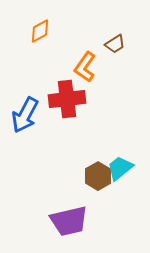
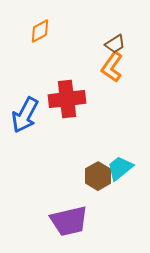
orange L-shape: moved 27 px right
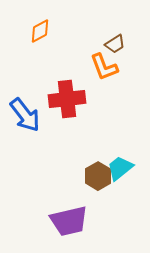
orange L-shape: moved 8 px left; rotated 56 degrees counterclockwise
blue arrow: rotated 66 degrees counterclockwise
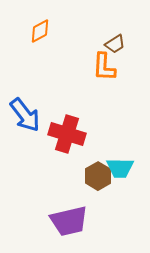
orange L-shape: rotated 24 degrees clockwise
red cross: moved 35 px down; rotated 24 degrees clockwise
cyan trapezoid: rotated 140 degrees counterclockwise
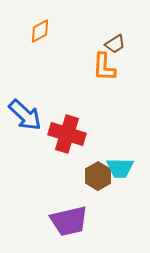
blue arrow: rotated 9 degrees counterclockwise
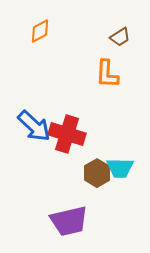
brown trapezoid: moved 5 px right, 7 px up
orange L-shape: moved 3 px right, 7 px down
blue arrow: moved 9 px right, 11 px down
brown hexagon: moved 1 px left, 3 px up
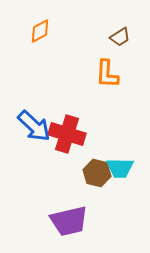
brown hexagon: rotated 16 degrees counterclockwise
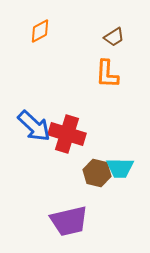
brown trapezoid: moved 6 px left
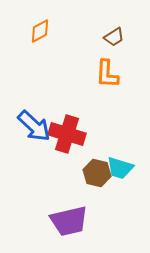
cyan trapezoid: rotated 16 degrees clockwise
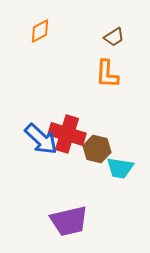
blue arrow: moved 7 px right, 13 px down
cyan trapezoid: rotated 8 degrees counterclockwise
brown hexagon: moved 24 px up
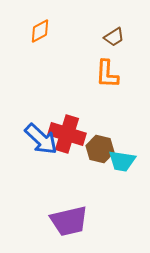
brown hexagon: moved 3 px right
cyan trapezoid: moved 2 px right, 7 px up
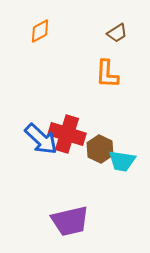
brown trapezoid: moved 3 px right, 4 px up
brown hexagon: rotated 12 degrees clockwise
purple trapezoid: moved 1 px right
